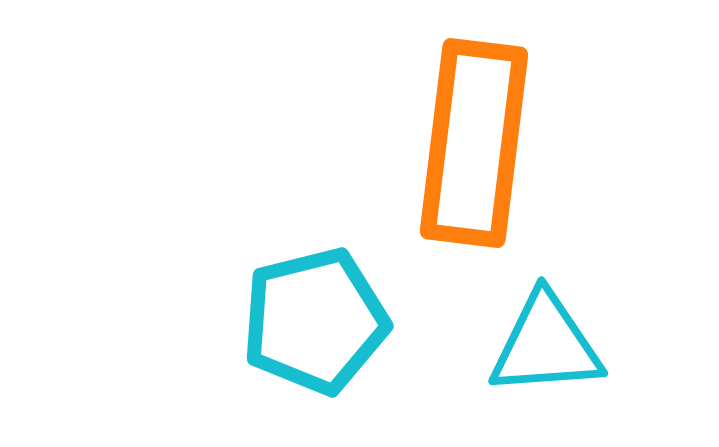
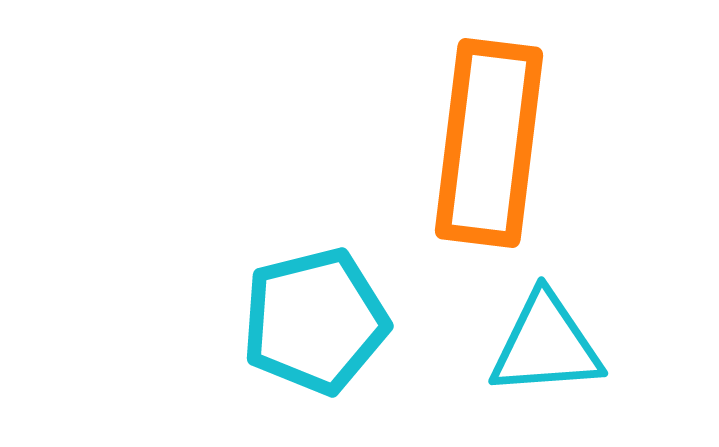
orange rectangle: moved 15 px right
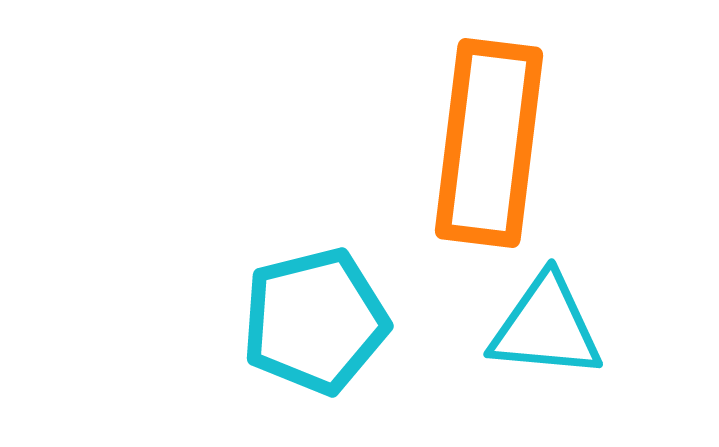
cyan triangle: moved 18 px up; rotated 9 degrees clockwise
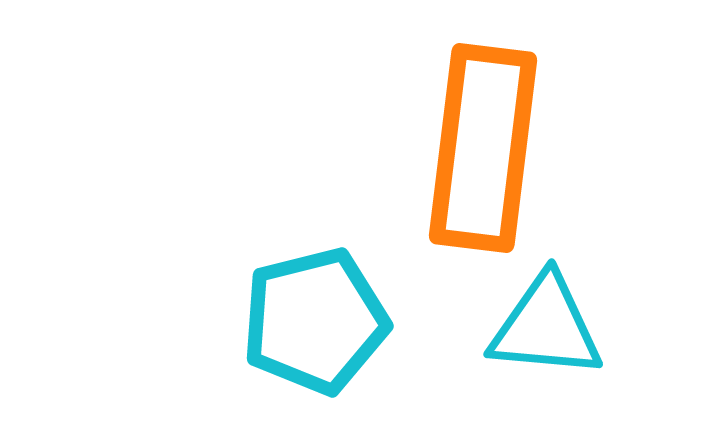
orange rectangle: moved 6 px left, 5 px down
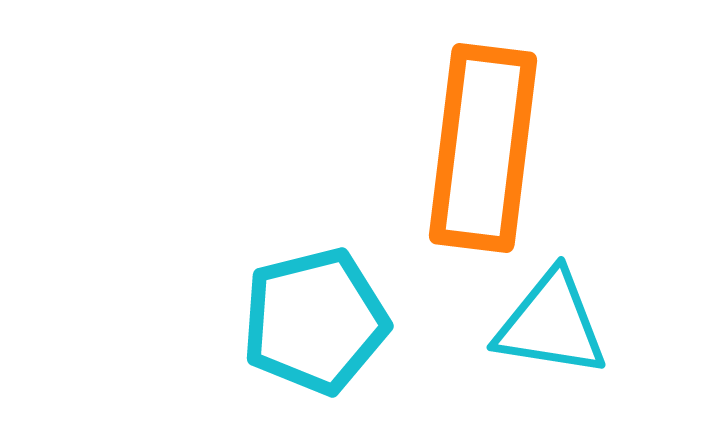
cyan triangle: moved 5 px right, 3 px up; rotated 4 degrees clockwise
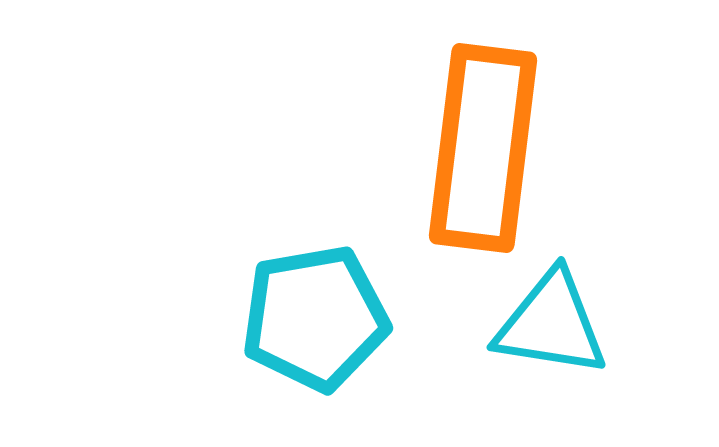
cyan pentagon: moved 3 px up; rotated 4 degrees clockwise
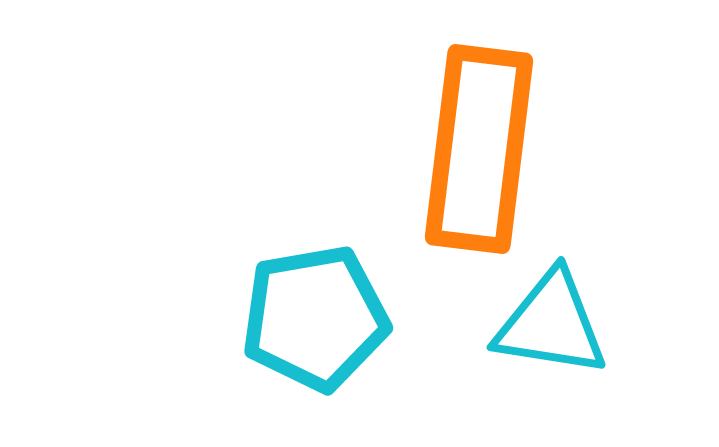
orange rectangle: moved 4 px left, 1 px down
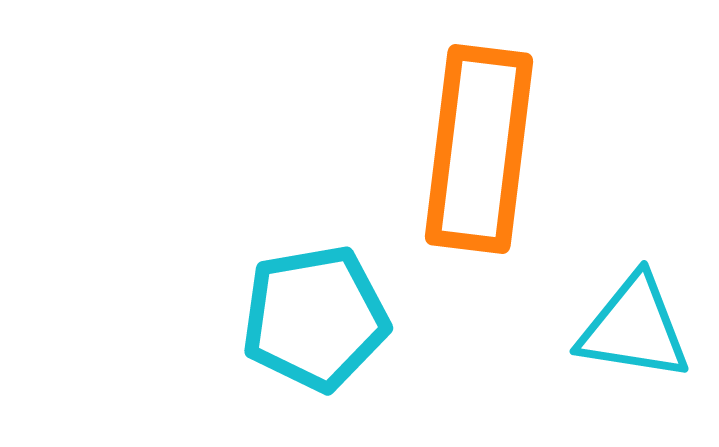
cyan triangle: moved 83 px right, 4 px down
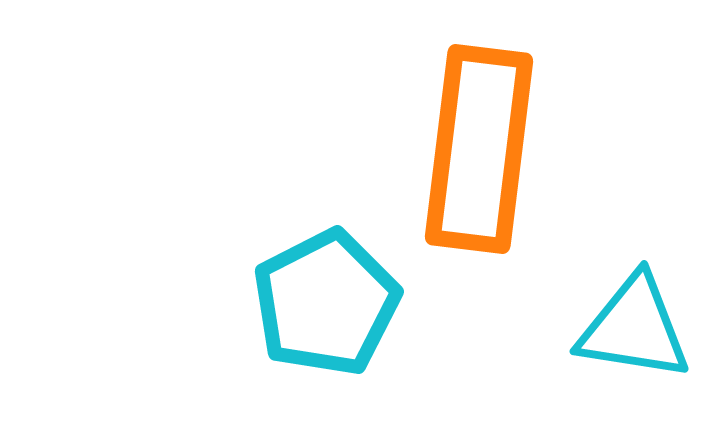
cyan pentagon: moved 11 px right, 15 px up; rotated 17 degrees counterclockwise
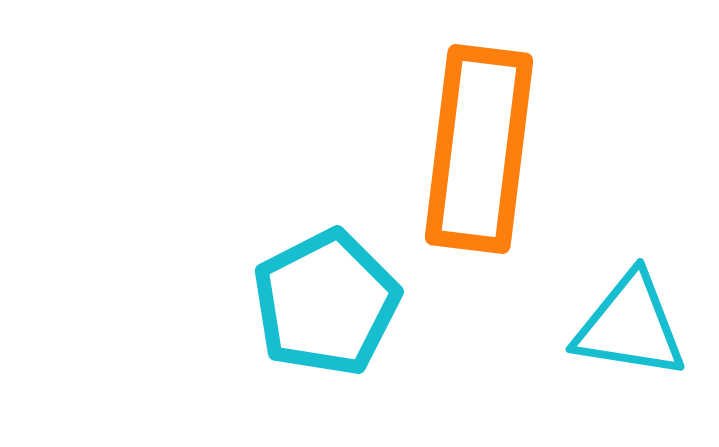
cyan triangle: moved 4 px left, 2 px up
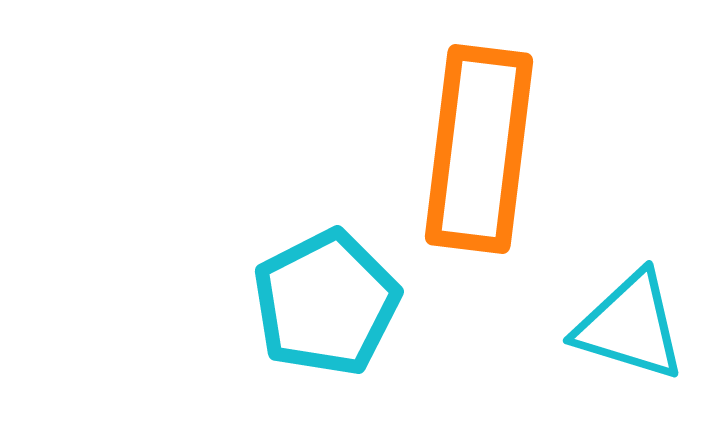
cyan triangle: rotated 8 degrees clockwise
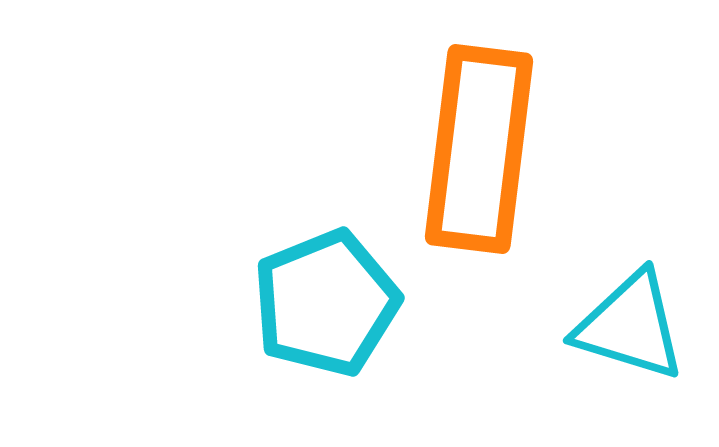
cyan pentagon: rotated 5 degrees clockwise
